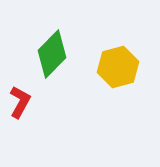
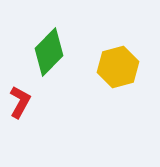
green diamond: moved 3 px left, 2 px up
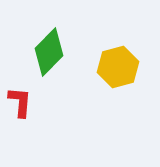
red L-shape: rotated 24 degrees counterclockwise
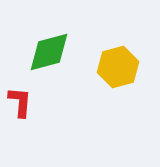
green diamond: rotated 30 degrees clockwise
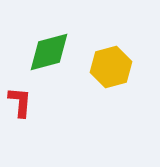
yellow hexagon: moved 7 px left
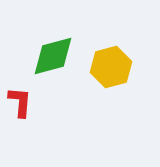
green diamond: moved 4 px right, 4 px down
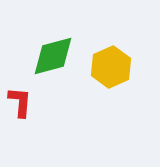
yellow hexagon: rotated 9 degrees counterclockwise
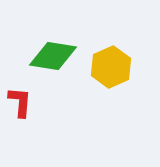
green diamond: rotated 24 degrees clockwise
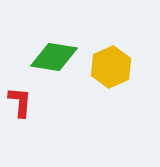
green diamond: moved 1 px right, 1 px down
